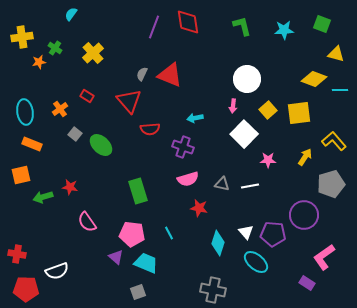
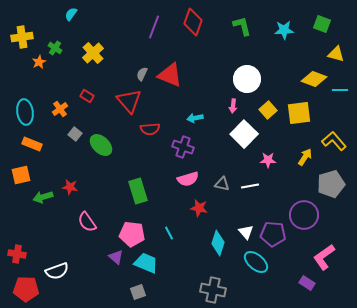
red diamond at (188, 22): moved 5 px right; rotated 28 degrees clockwise
orange star at (39, 62): rotated 16 degrees counterclockwise
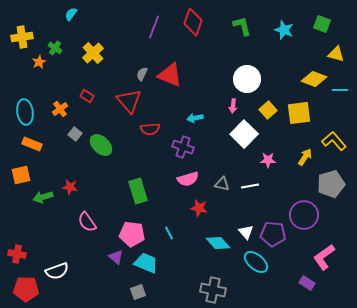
cyan star at (284, 30): rotated 24 degrees clockwise
cyan diamond at (218, 243): rotated 60 degrees counterclockwise
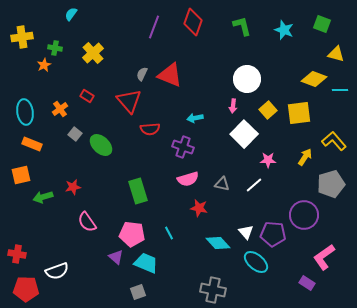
green cross at (55, 48): rotated 24 degrees counterclockwise
orange star at (39, 62): moved 5 px right, 3 px down
white line at (250, 186): moved 4 px right, 1 px up; rotated 30 degrees counterclockwise
red star at (70, 187): moved 3 px right; rotated 21 degrees counterclockwise
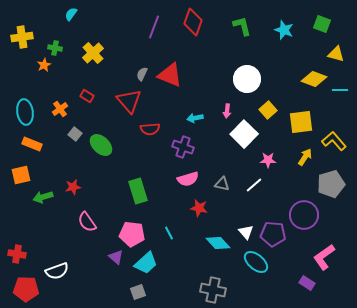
pink arrow at (233, 106): moved 6 px left, 5 px down
yellow square at (299, 113): moved 2 px right, 9 px down
cyan trapezoid at (146, 263): rotated 115 degrees clockwise
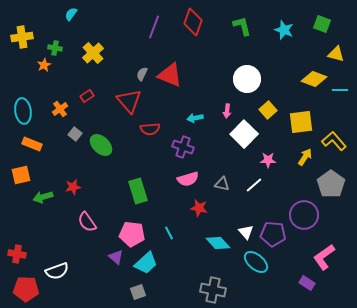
red rectangle at (87, 96): rotated 64 degrees counterclockwise
cyan ellipse at (25, 112): moved 2 px left, 1 px up
gray pentagon at (331, 184): rotated 20 degrees counterclockwise
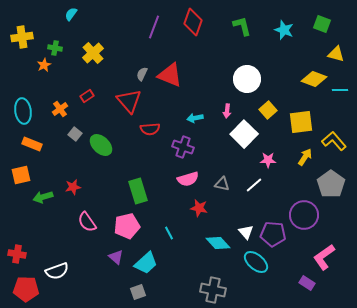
pink pentagon at (132, 234): moved 5 px left, 8 px up; rotated 20 degrees counterclockwise
